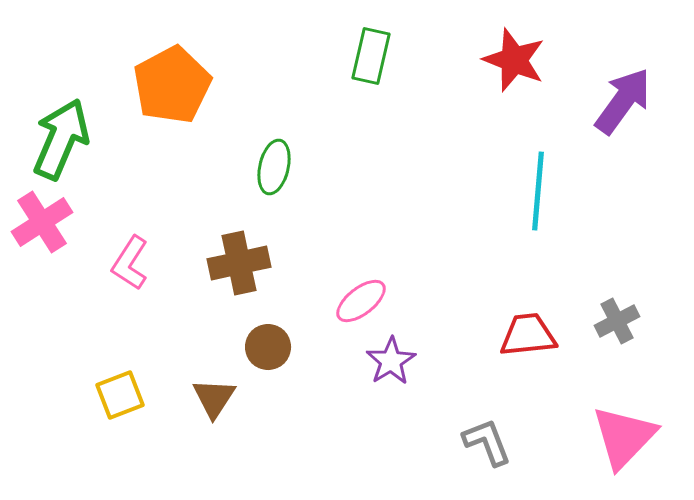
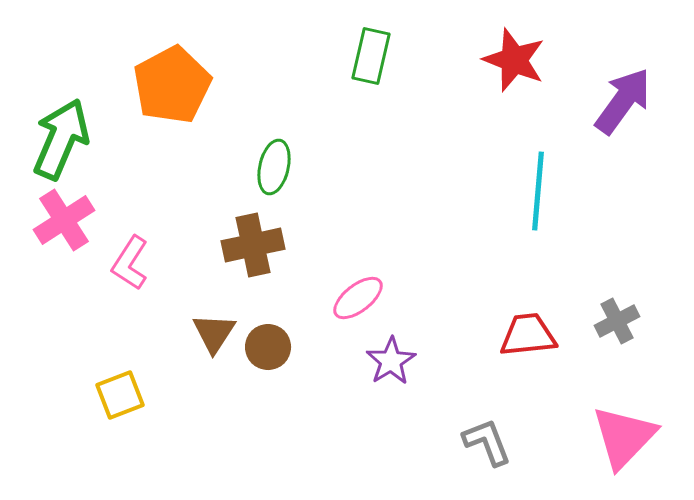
pink cross: moved 22 px right, 2 px up
brown cross: moved 14 px right, 18 px up
pink ellipse: moved 3 px left, 3 px up
brown triangle: moved 65 px up
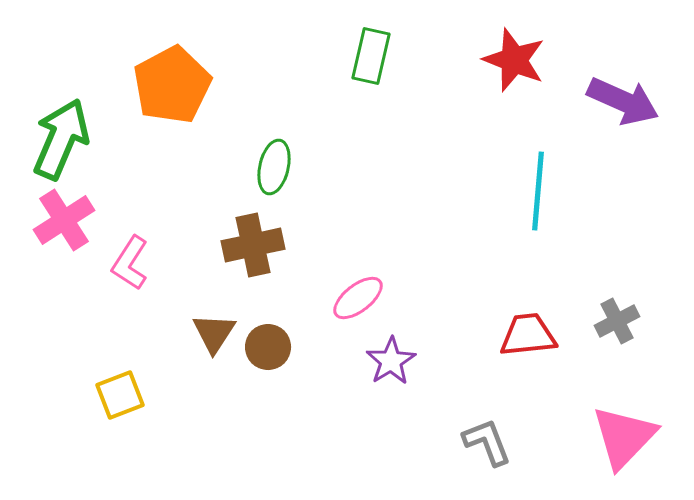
purple arrow: rotated 78 degrees clockwise
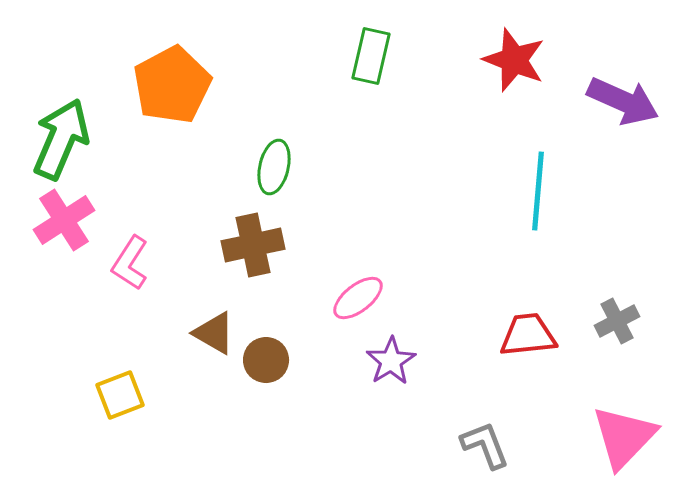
brown triangle: rotated 33 degrees counterclockwise
brown circle: moved 2 px left, 13 px down
gray L-shape: moved 2 px left, 3 px down
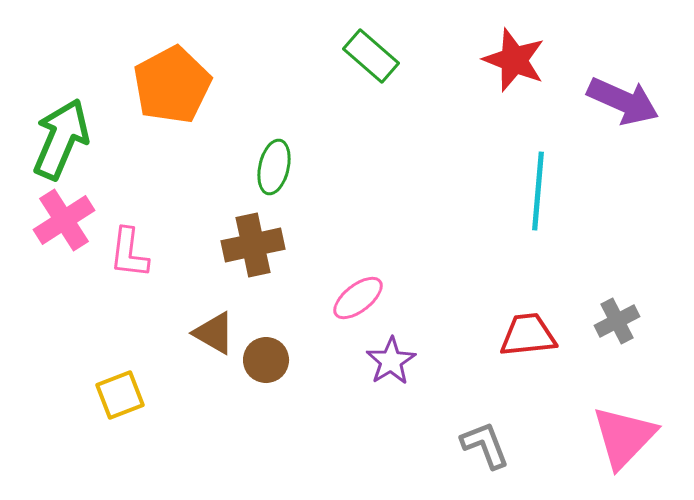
green rectangle: rotated 62 degrees counterclockwise
pink L-shape: moved 1 px left, 10 px up; rotated 26 degrees counterclockwise
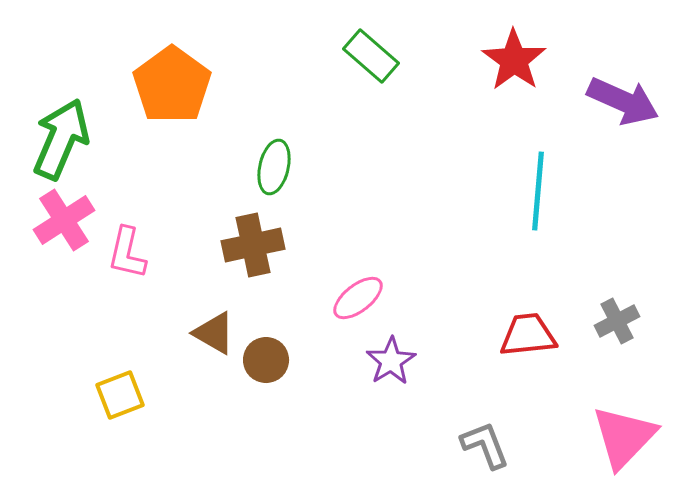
red star: rotated 14 degrees clockwise
orange pentagon: rotated 8 degrees counterclockwise
pink L-shape: moved 2 px left; rotated 6 degrees clockwise
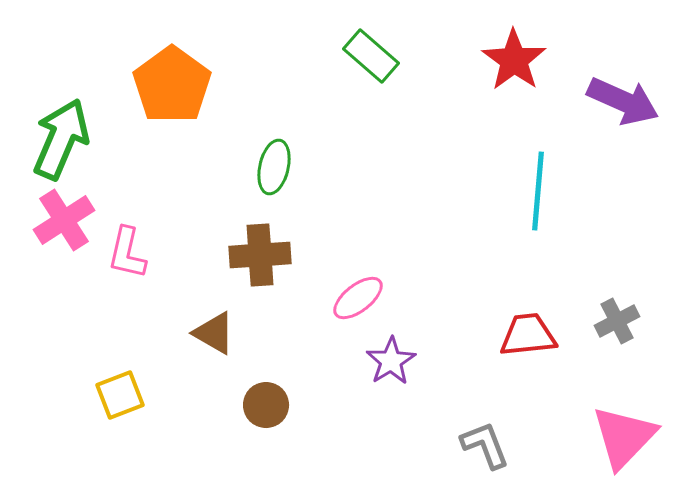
brown cross: moved 7 px right, 10 px down; rotated 8 degrees clockwise
brown circle: moved 45 px down
